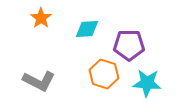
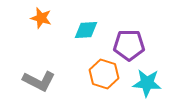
orange star: rotated 20 degrees counterclockwise
cyan diamond: moved 1 px left, 1 px down
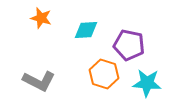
purple pentagon: rotated 12 degrees clockwise
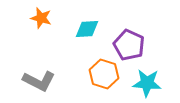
cyan diamond: moved 1 px right, 1 px up
purple pentagon: rotated 12 degrees clockwise
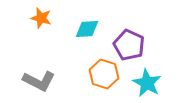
cyan star: rotated 24 degrees clockwise
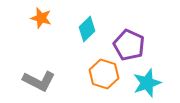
cyan diamond: rotated 40 degrees counterclockwise
cyan star: rotated 24 degrees clockwise
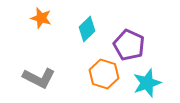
gray L-shape: moved 3 px up
